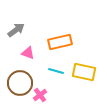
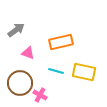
orange rectangle: moved 1 px right
pink cross: rotated 24 degrees counterclockwise
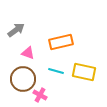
brown circle: moved 3 px right, 4 px up
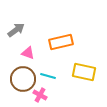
cyan line: moved 8 px left, 5 px down
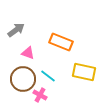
orange rectangle: rotated 35 degrees clockwise
cyan line: rotated 21 degrees clockwise
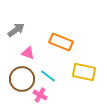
brown circle: moved 1 px left
